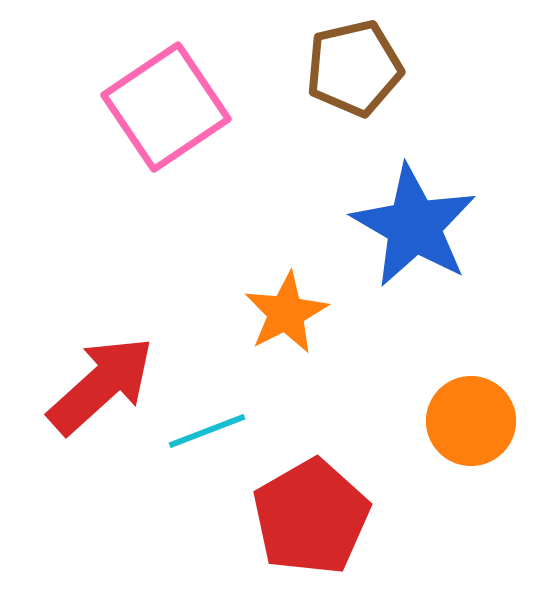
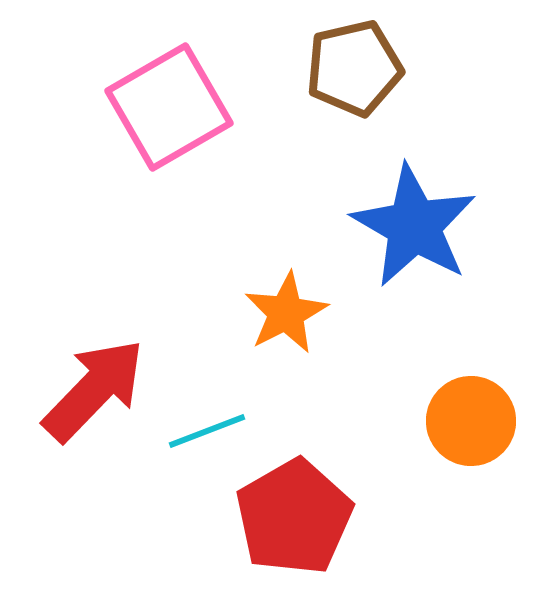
pink square: moved 3 px right; rotated 4 degrees clockwise
red arrow: moved 7 px left, 5 px down; rotated 4 degrees counterclockwise
red pentagon: moved 17 px left
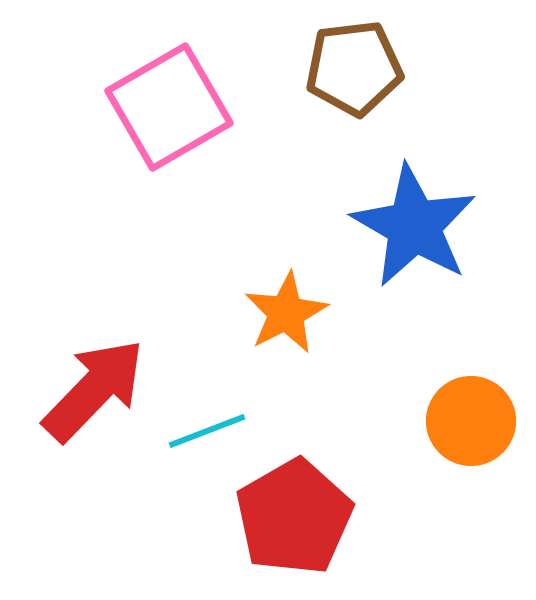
brown pentagon: rotated 6 degrees clockwise
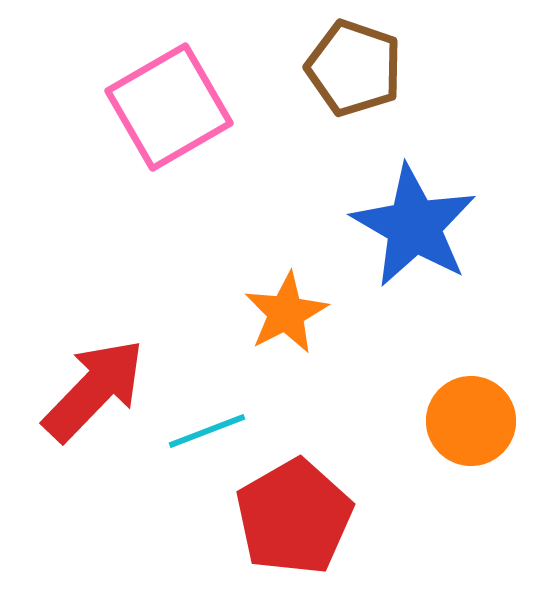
brown pentagon: rotated 26 degrees clockwise
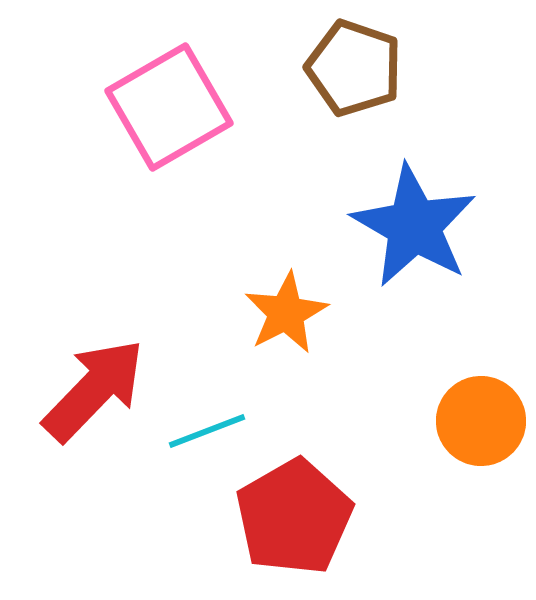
orange circle: moved 10 px right
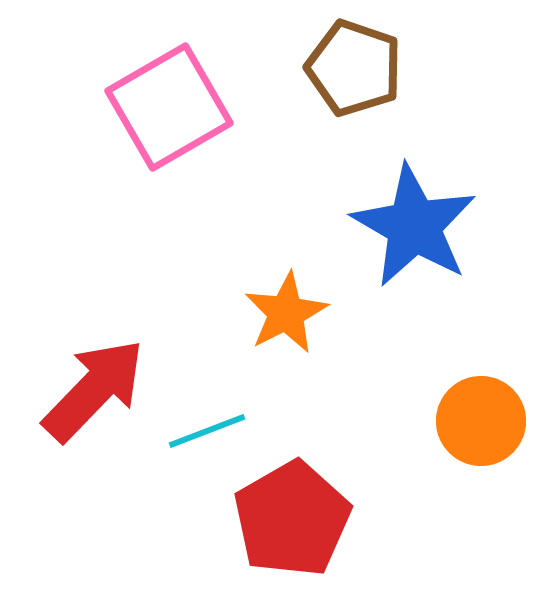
red pentagon: moved 2 px left, 2 px down
